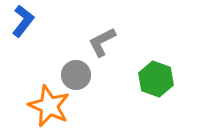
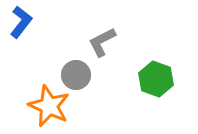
blue L-shape: moved 2 px left, 1 px down
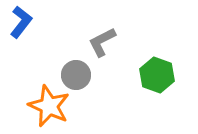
green hexagon: moved 1 px right, 4 px up
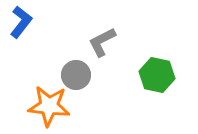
green hexagon: rotated 8 degrees counterclockwise
orange star: rotated 18 degrees counterclockwise
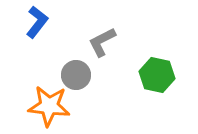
blue L-shape: moved 16 px right
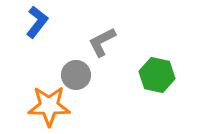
orange star: rotated 6 degrees counterclockwise
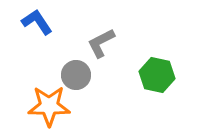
blue L-shape: rotated 72 degrees counterclockwise
gray L-shape: moved 1 px left, 1 px down
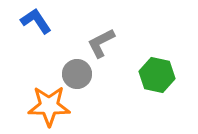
blue L-shape: moved 1 px left, 1 px up
gray circle: moved 1 px right, 1 px up
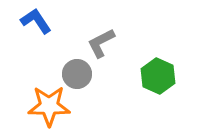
green hexagon: moved 1 px right, 1 px down; rotated 12 degrees clockwise
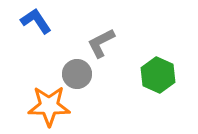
green hexagon: moved 1 px up
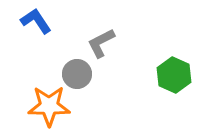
green hexagon: moved 16 px right
